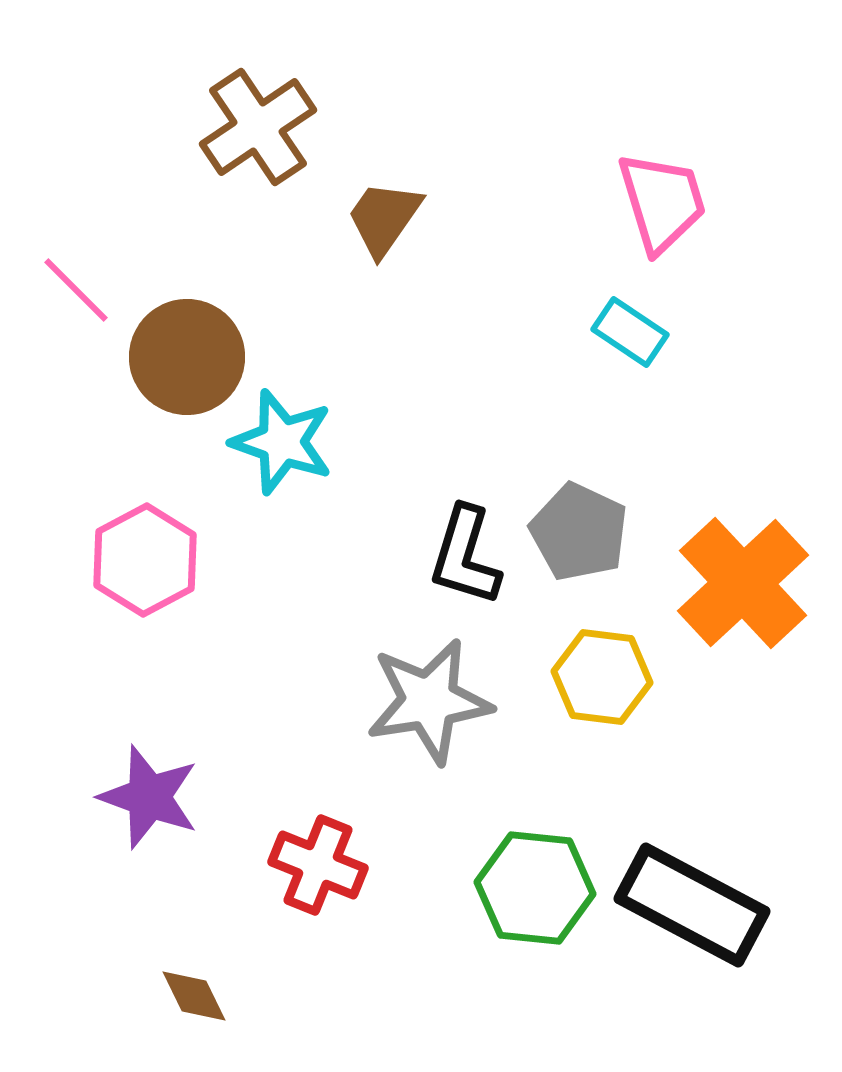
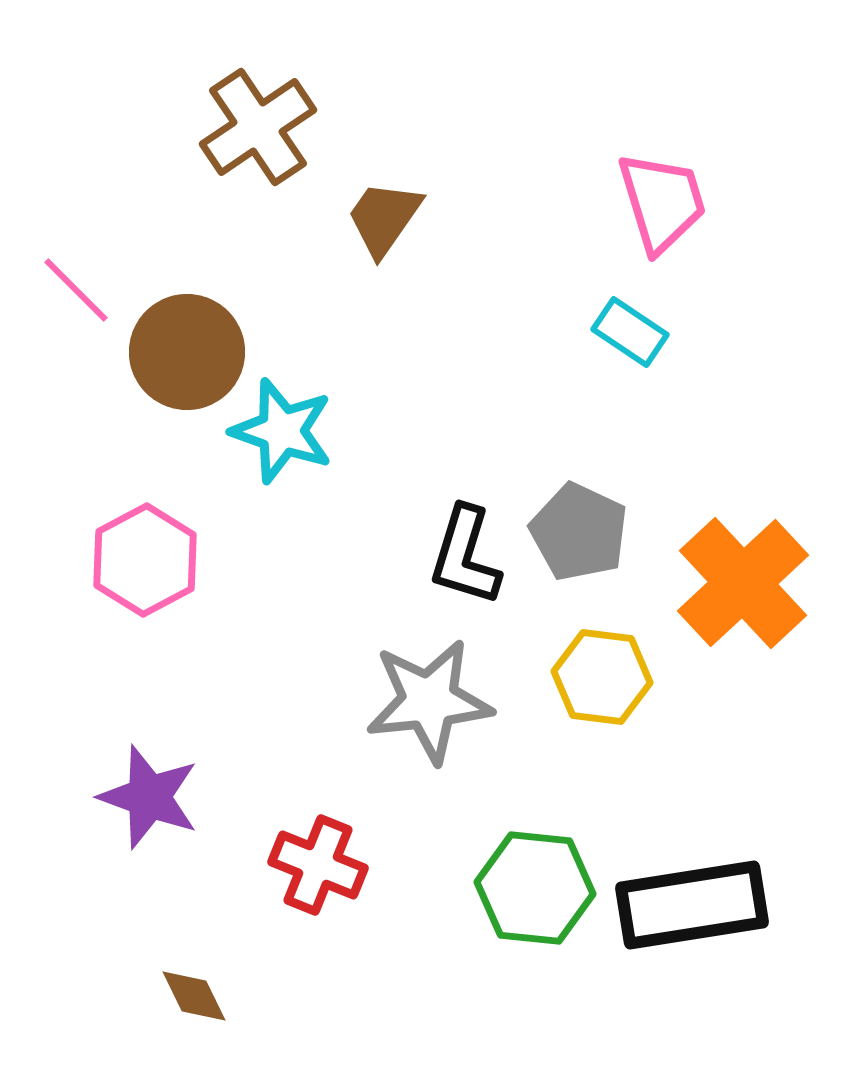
brown circle: moved 5 px up
cyan star: moved 11 px up
gray star: rotated 3 degrees clockwise
black rectangle: rotated 37 degrees counterclockwise
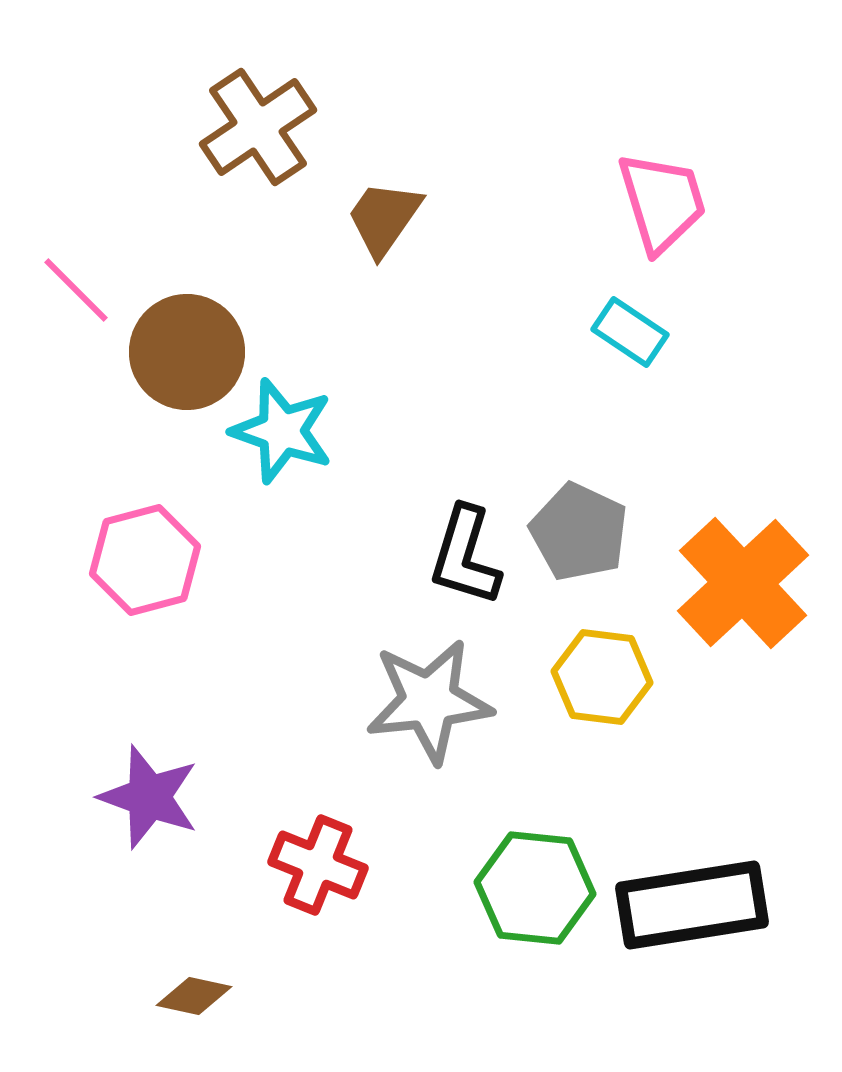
pink hexagon: rotated 13 degrees clockwise
brown diamond: rotated 52 degrees counterclockwise
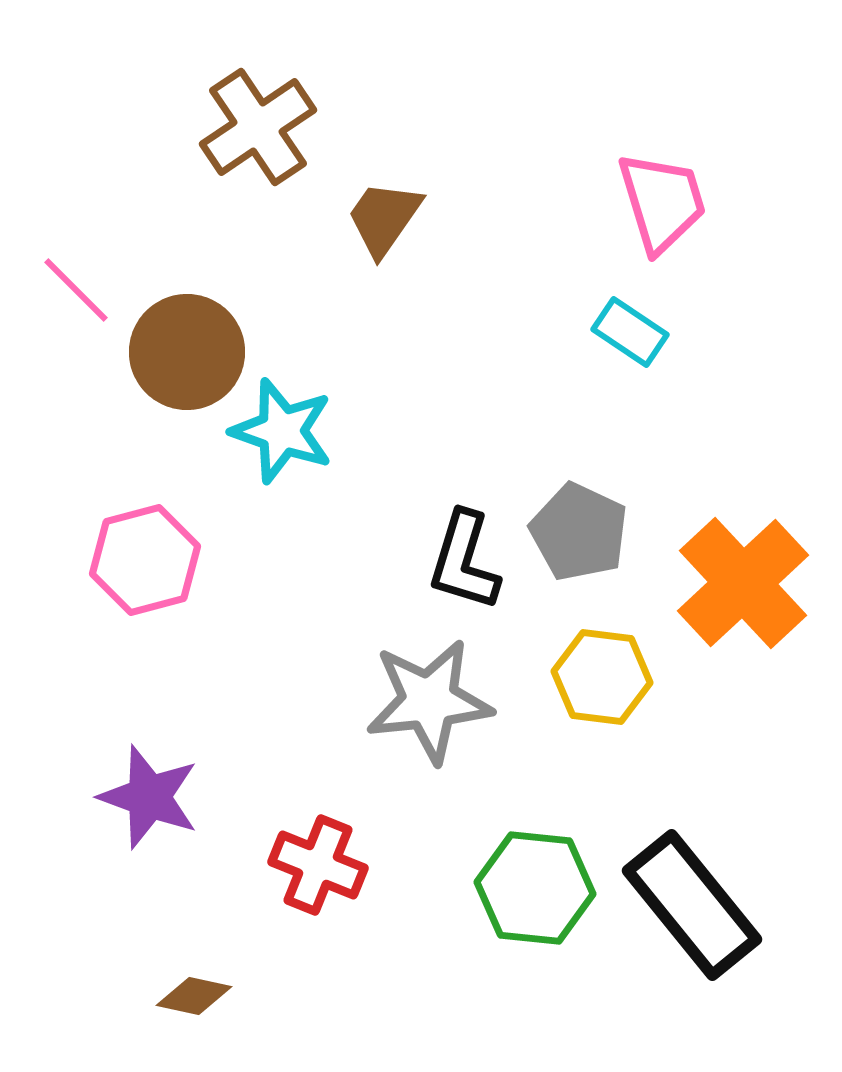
black L-shape: moved 1 px left, 5 px down
black rectangle: rotated 60 degrees clockwise
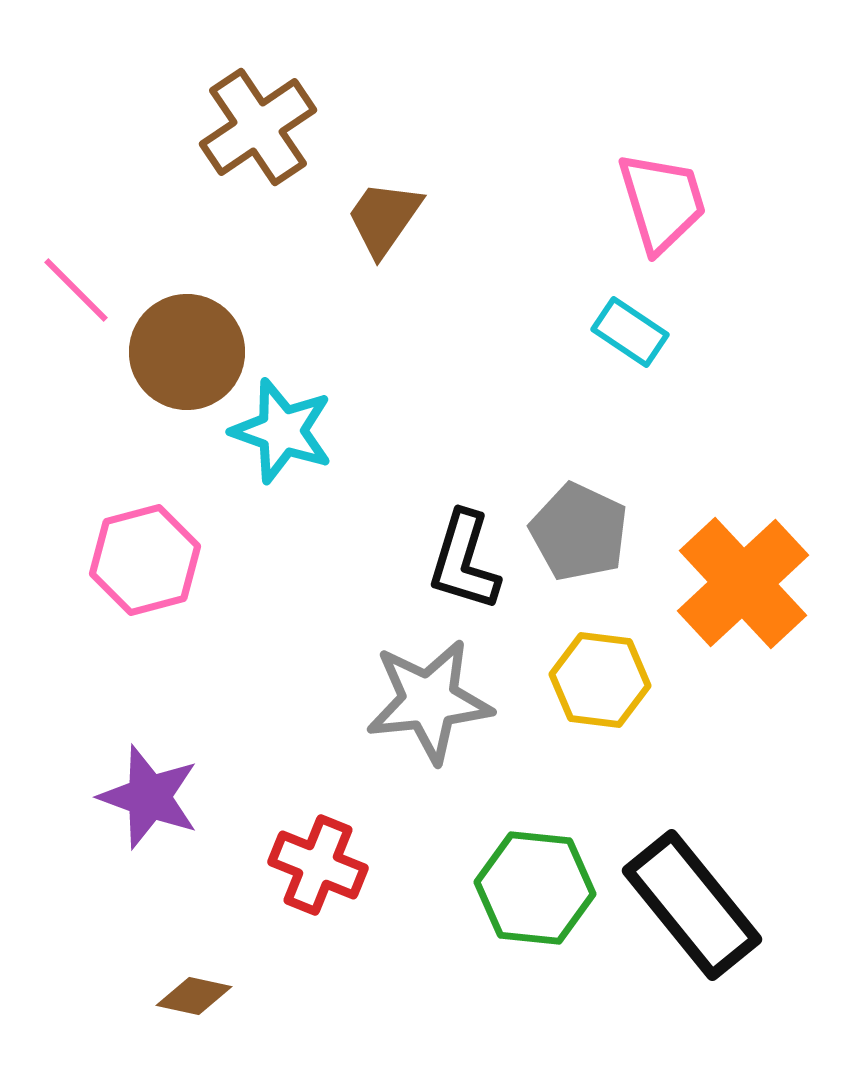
yellow hexagon: moved 2 px left, 3 px down
